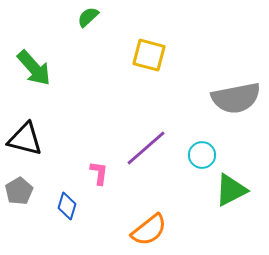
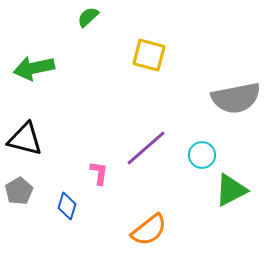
green arrow: rotated 120 degrees clockwise
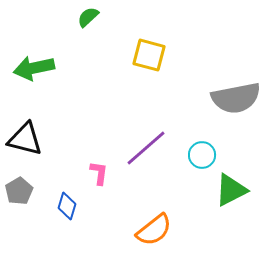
orange semicircle: moved 5 px right
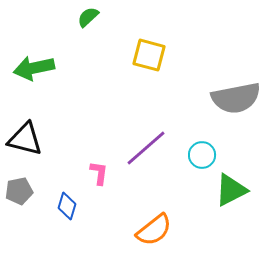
gray pentagon: rotated 20 degrees clockwise
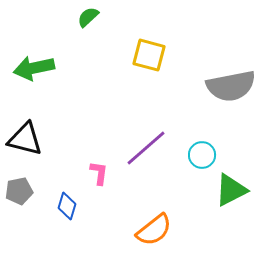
gray semicircle: moved 5 px left, 12 px up
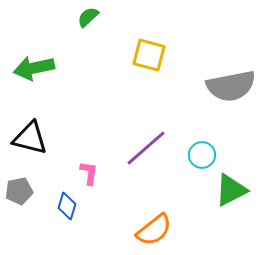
black triangle: moved 5 px right, 1 px up
pink L-shape: moved 10 px left
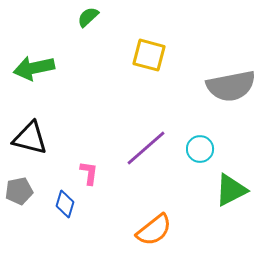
cyan circle: moved 2 px left, 6 px up
blue diamond: moved 2 px left, 2 px up
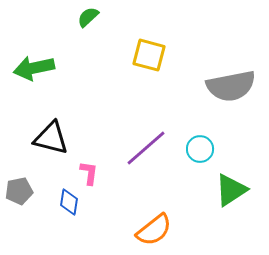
black triangle: moved 21 px right
green triangle: rotated 6 degrees counterclockwise
blue diamond: moved 4 px right, 2 px up; rotated 8 degrees counterclockwise
